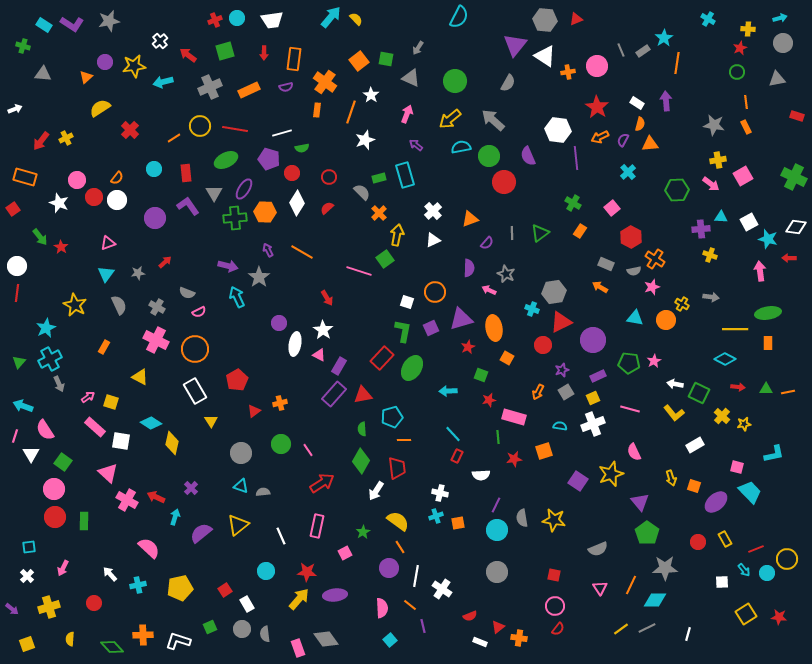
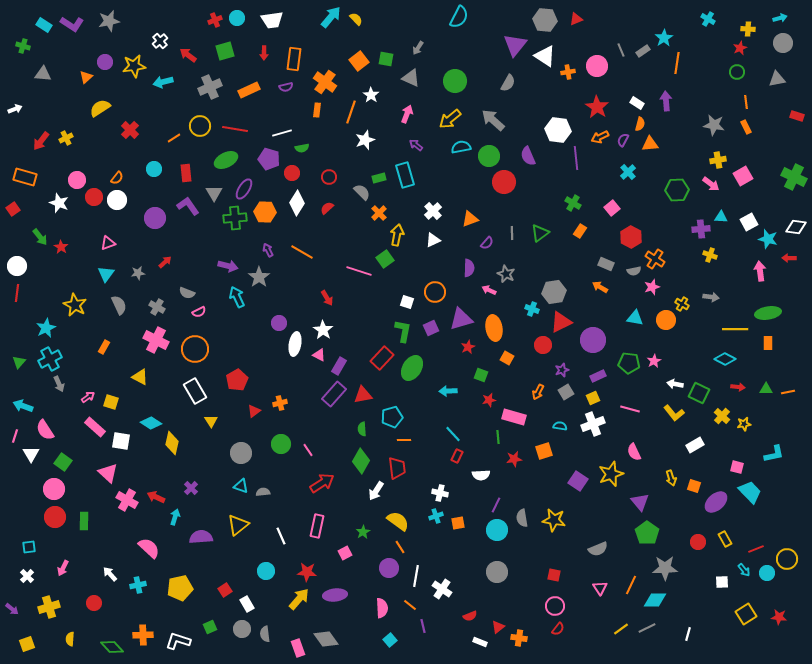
purple semicircle at (201, 533): moved 4 px down; rotated 35 degrees clockwise
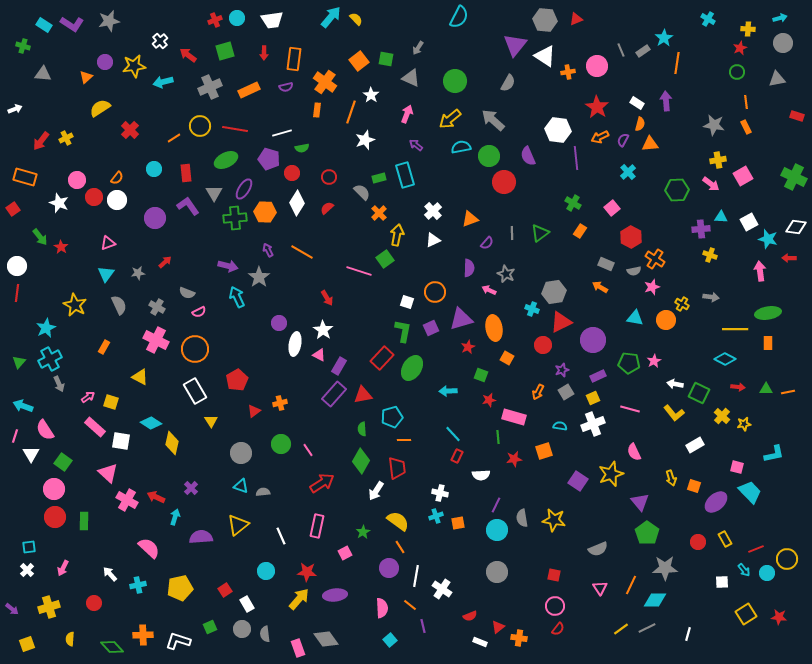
white cross at (27, 576): moved 6 px up
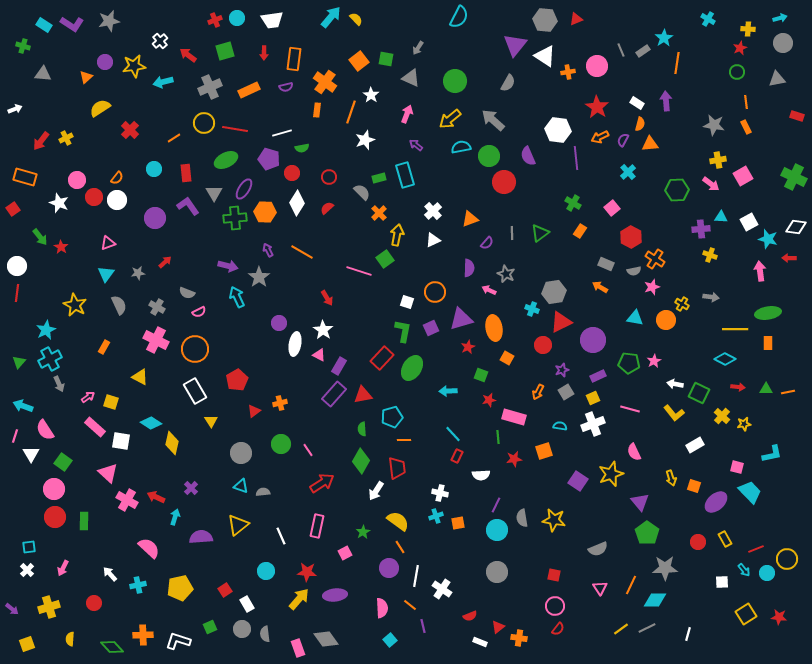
yellow circle at (200, 126): moved 4 px right, 3 px up
cyan star at (46, 328): moved 2 px down
cyan L-shape at (774, 454): moved 2 px left
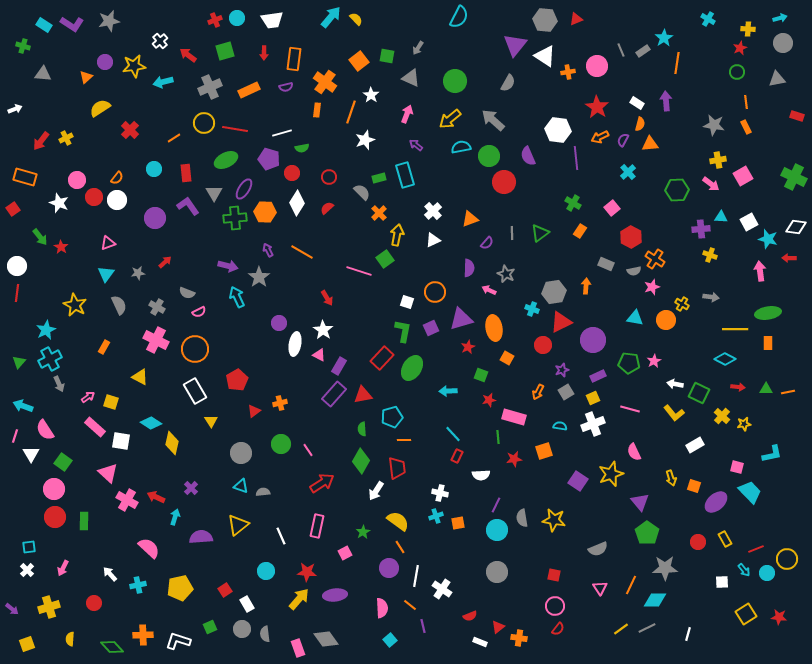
green square at (386, 59): moved 1 px right, 3 px up
orange arrow at (600, 287): moved 14 px left, 1 px up; rotated 63 degrees clockwise
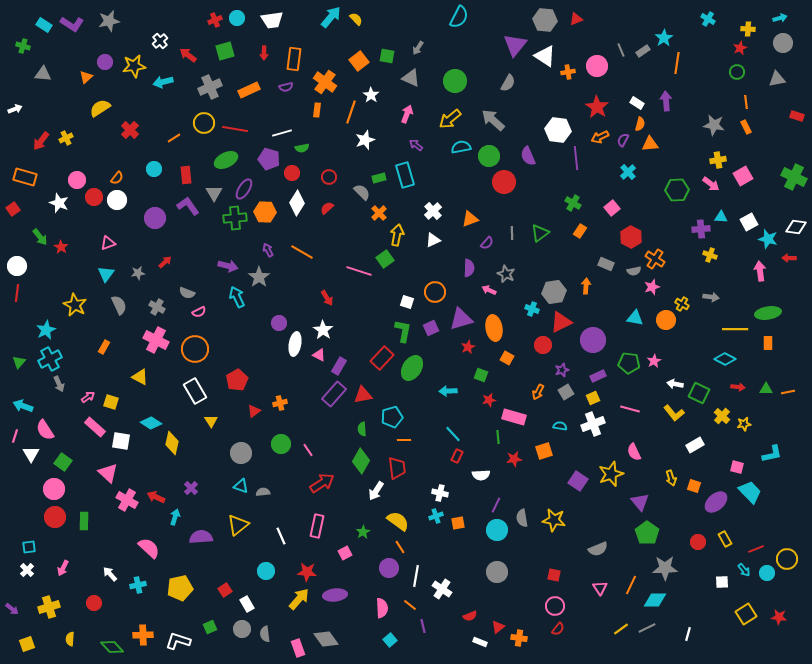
red rectangle at (186, 173): moved 2 px down
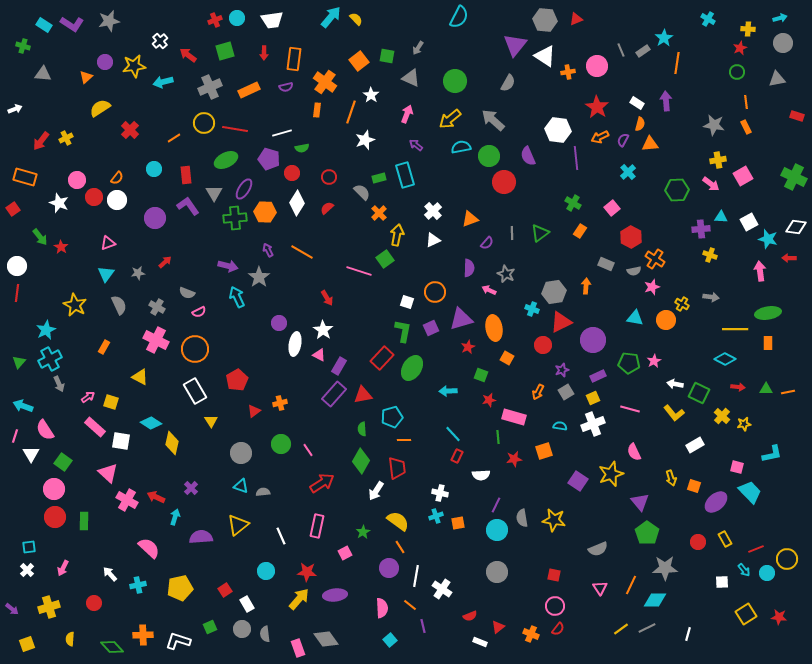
orange cross at (519, 638): moved 12 px right, 4 px up; rotated 14 degrees clockwise
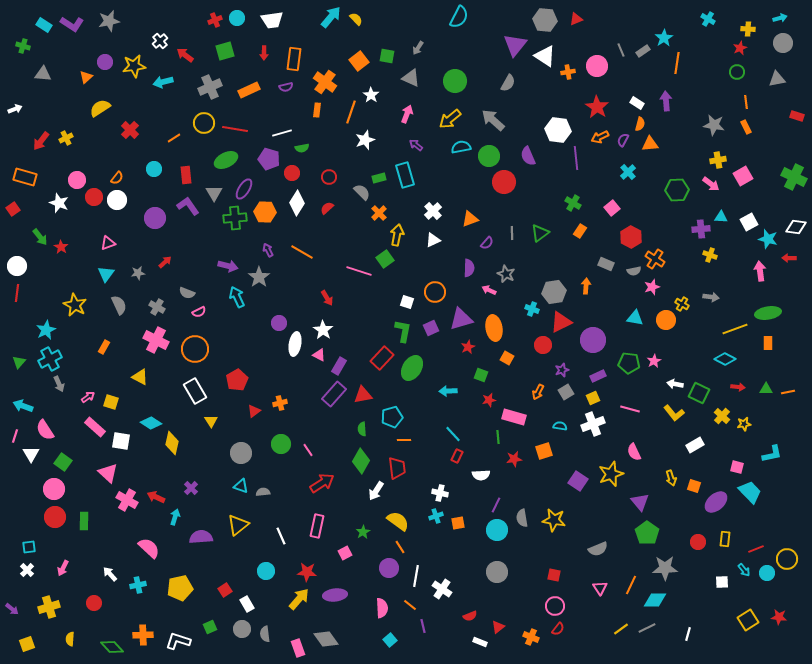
red arrow at (188, 55): moved 3 px left
yellow line at (735, 329): rotated 20 degrees counterclockwise
yellow rectangle at (725, 539): rotated 35 degrees clockwise
yellow square at (746, 614): moved 2 px right, 6 px down
orange cross at (531, 634): moved 3 px down
